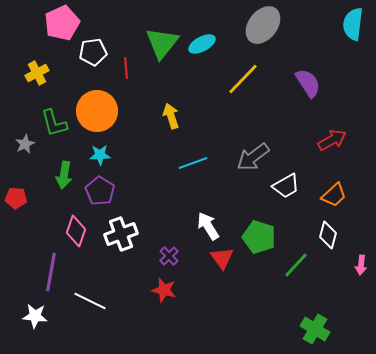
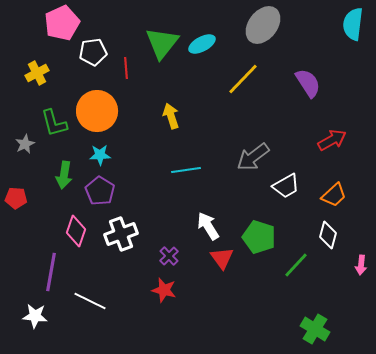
cyan line: moved 7 px left, 7 px down; rotated 12 degrees clockwise
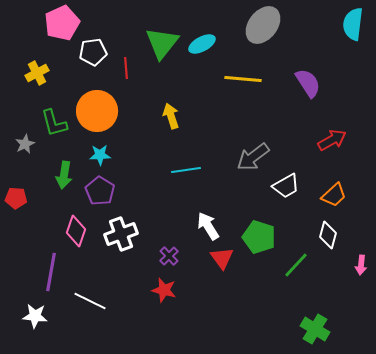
yellow line: rotated 51 degrees clockwise
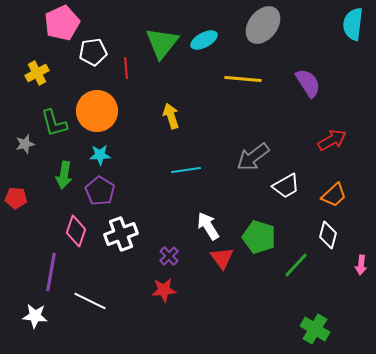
cyan ellipse: moved 2 px right, 4 px up
gray star: rotated 12 degrees clockwise
red star: rotated 20 degrees counterclockwise
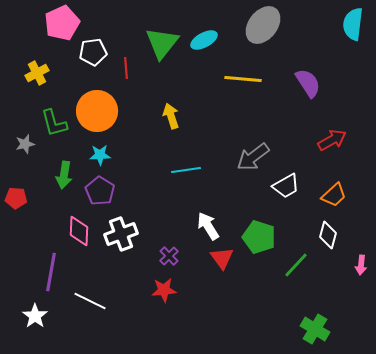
pink diamond: moved 3 px right; rotated 16 degrees counterclockwise
white star: rotated 30 degrees clockwise
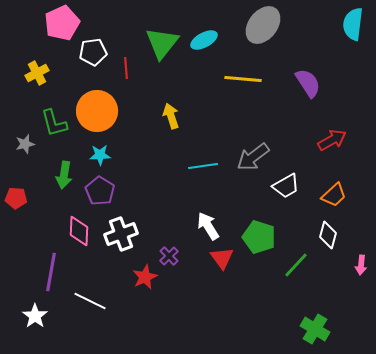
cyan line: moved 17 px right, 4 px up
red star: moved 19 px left, 13 px up; rotated 20 degrees counterclockwise
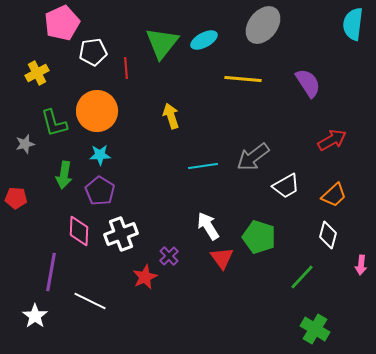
green line: moved 6 px right, 12 px down
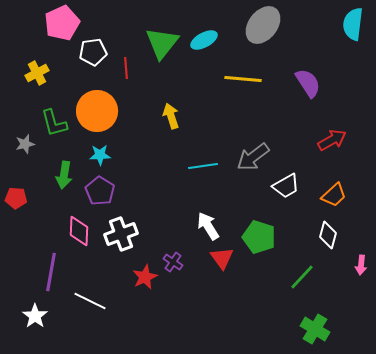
purple cross: moved 4 px right, 6 px down; rotated 12 degrees counterclockwise
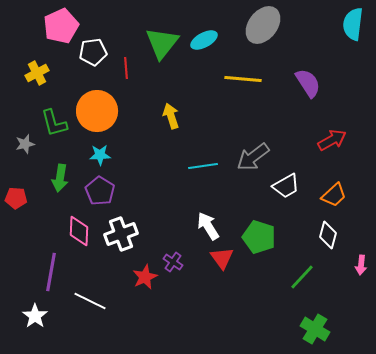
pink pentagon: moved 1 px left, 3 px down
green arrow: moved 4 px left, 3 px down
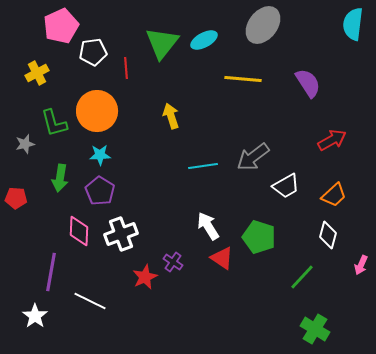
red triangle: rotated 20 degrees counterclockwise
pink arrow: rotated 18 degrees clockwise
